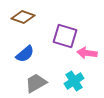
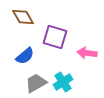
brown diamond: rotated 40 degrees clockwise
purple square: moved 10 px left, 1 px down
blue semicircle: moved 2 px down
cyan cross: moved 11 px left, 1 px down
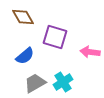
pink arrow: moved 3 px right, 1 px up
gray trapezoid: moved 1 px left
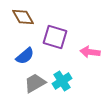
cyan cross: moved 1 px left, 1 px up
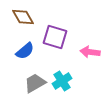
blue semicircle: moved 5 px up
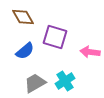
cyan cross: moved 3 px right
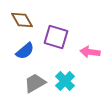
brown diamond: moved 1 px left, 3 px down
purple square: moved 1 px right
cyan cross: rotated 12 degrees counterclockwise
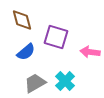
brown diamond: rotated 15 degrees clockwise
blue semicircle: moved 1 px right, 1 px down
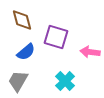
gray trapezoid: moved 17 px left, 2 px up; rotated 30 degrees counterclockwise
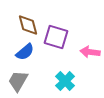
brown diamond: moved 6 px right, 5 px down
blue semicircle: moved 1 px left
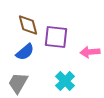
purple square: rotated 10 degrees counterclockwise
pink arrow: rotated 12 degrees counterclockwise
gray trapezoid: moved 2 px down
